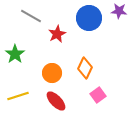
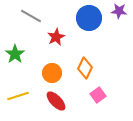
red star: moved 1 px left, 3 px down
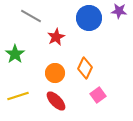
orange circle: moved 3 px right
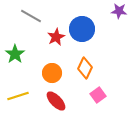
blue circle: moved 7 px left, 11 px down
orange circle: moved 3 px left
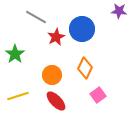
gray line: moved 5 px right, 1 px down
orange circle: moved 2 px down
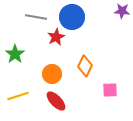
purple star: moved 3 px right
gray line: rotated 20 degrees counterclockwise
blue circle: moved 10 px left, 12 px up
orange diamond: moved 2 px up
orange circle: moved 1 px up
pink square: moved 12 px right, 5 px up; rotated 35 degrees clockwise
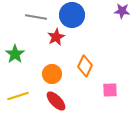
blue circle: moved 2 px up
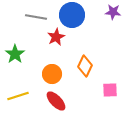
purple star: moved 9 px left, 1 px down
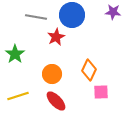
orange diamond: moved 4 px right, 4 px down
pink square: moved 9 px left, 2 px down
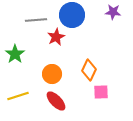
gray line: moved 3 px down; rotated 15 degrees counterclockwise
